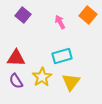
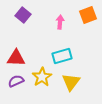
orange square: rotated 30 degrees clockwise
pink arrow: rotated 32 degrees clockwise
purple semicircle: rotated 98 degrees clockwise
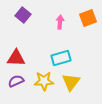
orange square: moved 3 px down
cyan rectangle: moved 1 px left, 2 px down
yellow star: moved 2 px right, 4 px down; rotated 30 degrees clockwise
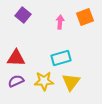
orange square: moved 3 px left, 1 px up
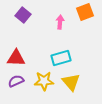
orange square: moved 5 px up
yellow triangle: rotated 18 degrees counterclockwise
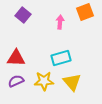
yellow triangle: moved 1 px right
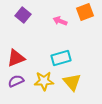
pink arrow: moved 1 px up; rotated 72 degrees counterclockwise
red triangle: rotated 24 degrees counterclockwise
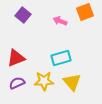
purple semicircle: moved 1 px right, 2 px down
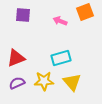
purple square: rotated 35 degrees counterclockwise
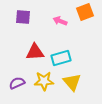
purple square: moved 2 px down
red triangle: moved 19 px right, 6 px up; rotated 18 degrees clockwise
